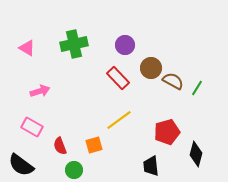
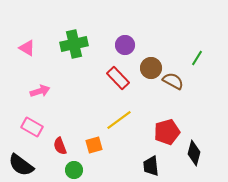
green line: moved 30 px up
black diamond: moved 2 px left, 1 px up
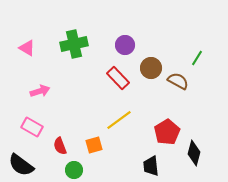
brown semicircle: moved 5 px right
red pentagon: rotated 15 degrees counterclockwise
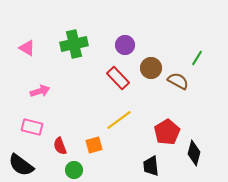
pink rectangle: rotated 15 degrees counterclockwise
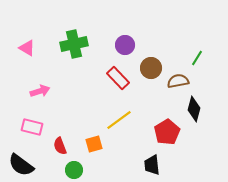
brown semicircle: rotated 40 degrees counterclockwise
orange square: moved 1 px up
black diamond: moved 44 px up
black trapezoid: moved 1 px right, 1 px up
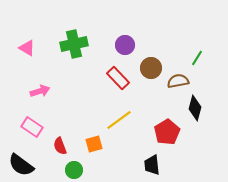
black diamond: moved 1 px right, 1 px up
pink rectangle: rotated 20 degrees clockwise
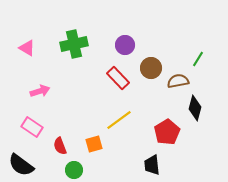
green line: moved 1 px right, 1 px down
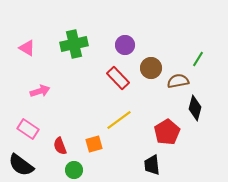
pink rectangle: moved 4 px left, 2 px down
